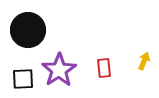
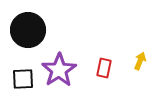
yellow arrow: moved 4 px left
red rectangle: rotated 18 degrees clockwise
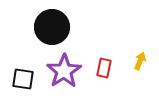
black circle: moved 24 px right, 3 px up
purple star: moved 5 px right, 1 px down
black square: rotated 10 degrees clockwise
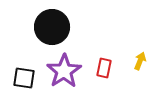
black square: moved 1 px right, 1 px up
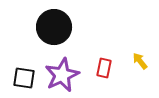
black circle: moved 2 px right
yellow arrow: rotated 60 degrees counterclockwise
purple star: moved 2 px left, 4 px down; rotated 8 degrees clockwise
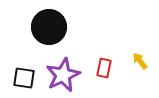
black circle: moved 5 px left
purple star: moved 1 px right
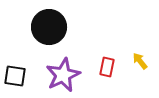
red rectangle: moved 3 px right, 1 px up
black square: moved 9 px left, 2 px up
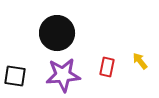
black circle: moved 8 px right, 6 px down
purple star: rotated 20 degrees clockwise
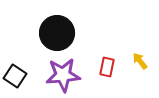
black square: rotated 25 degrees clockwise
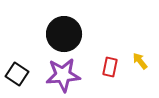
black circle: moved 7 px right, 1 px down
red rectangle: moved 3 px right
black square: moved 2 px right, 2 px up
